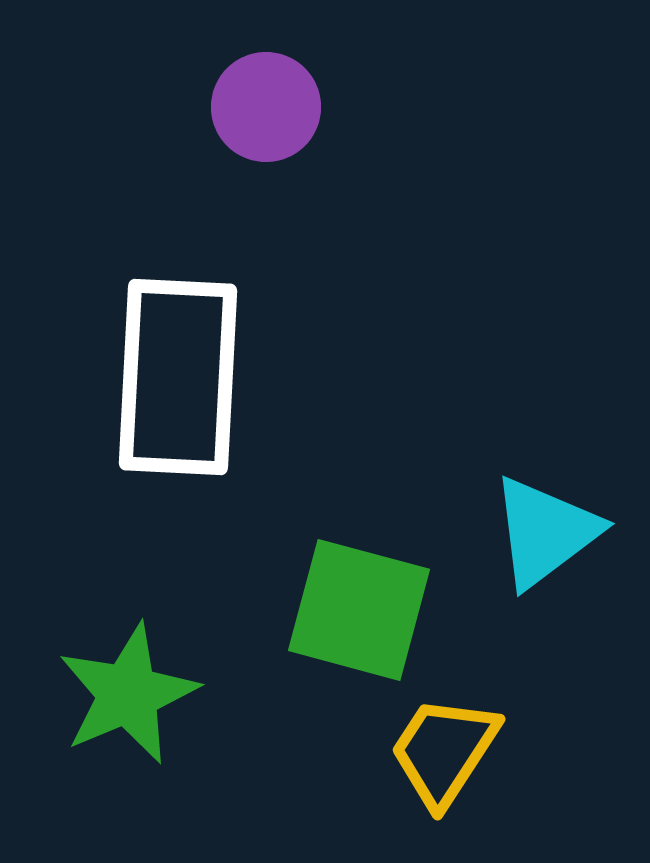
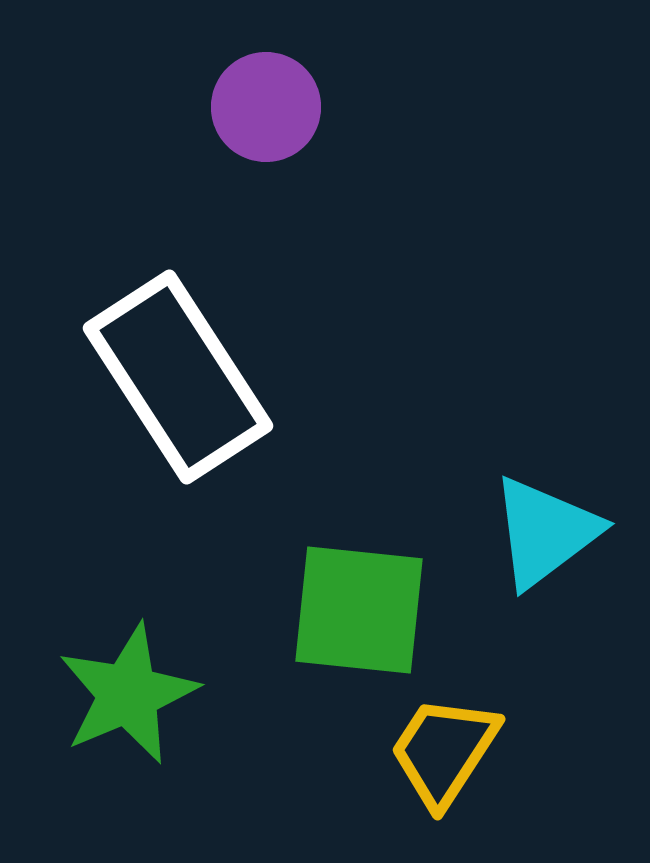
white rectangle: rotated 36 degrees counterclockwise
green square: rotated 9 degrees counterclockwise
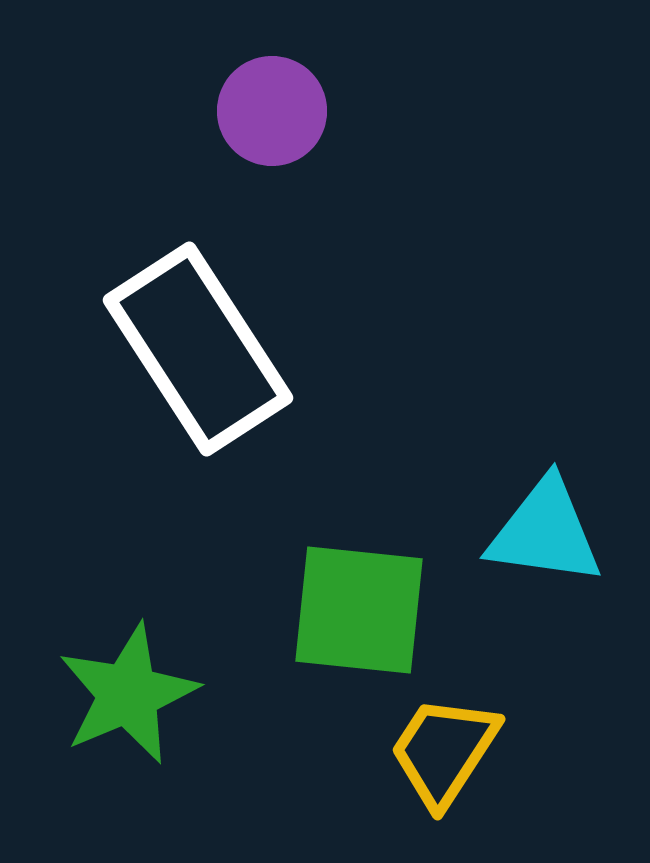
purple circle: moved 6 px right, 4 px down
white rectangle: moved 20 px right, 28 px up
cyan triangle: rotated 45 degrees clockwise
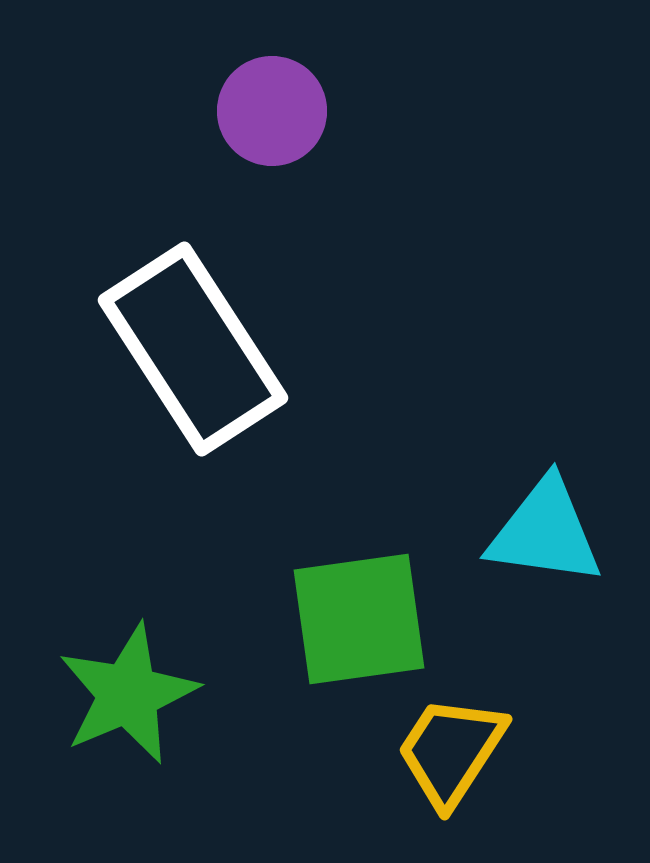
white rectangle: moved 5 px left
green square: moved 9 px down; rotated 14 degrees counterclockwise
yellow trapezoid: moved 7 px right
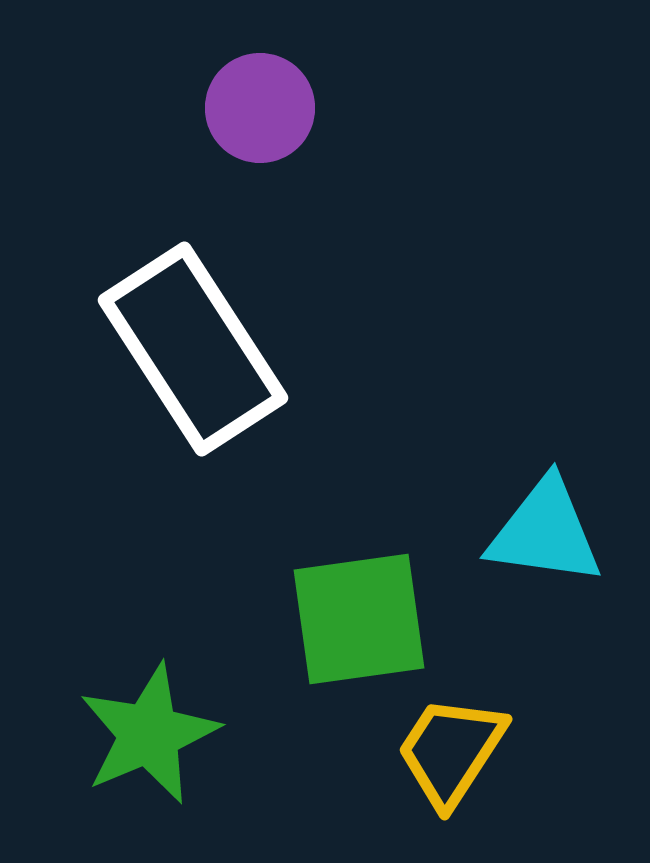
purple circle: moved 12 px left, 3 px up
green star: moved 21 px right, 40 px down
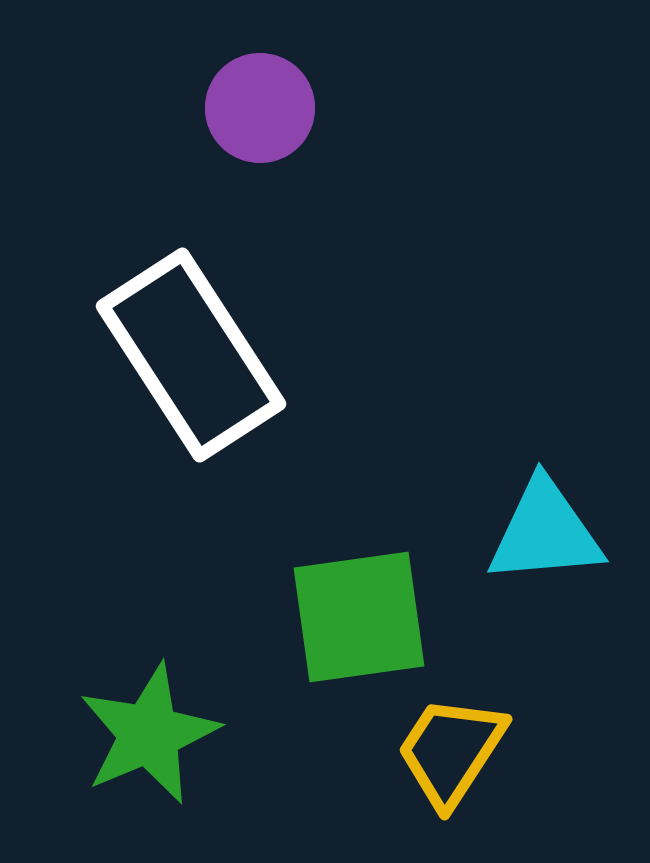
white rectangle: moved 2 px left, 6 px down
cyan triangle: rotated 13 degrees counterclockwise
green square: moved 2 px up
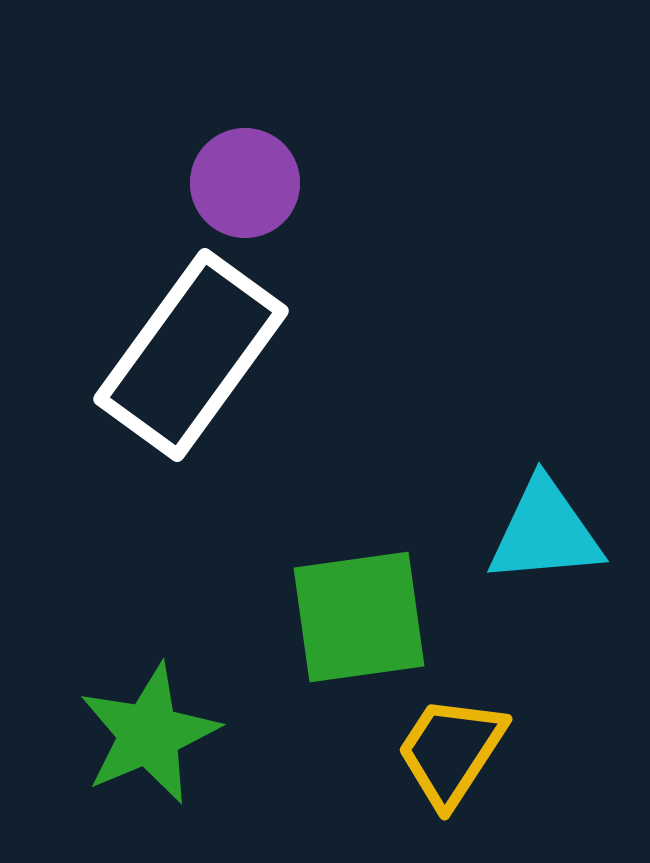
purple circle: moved 15 px left, 75 px down
white rectangle: rotated 69 degrees clockwise
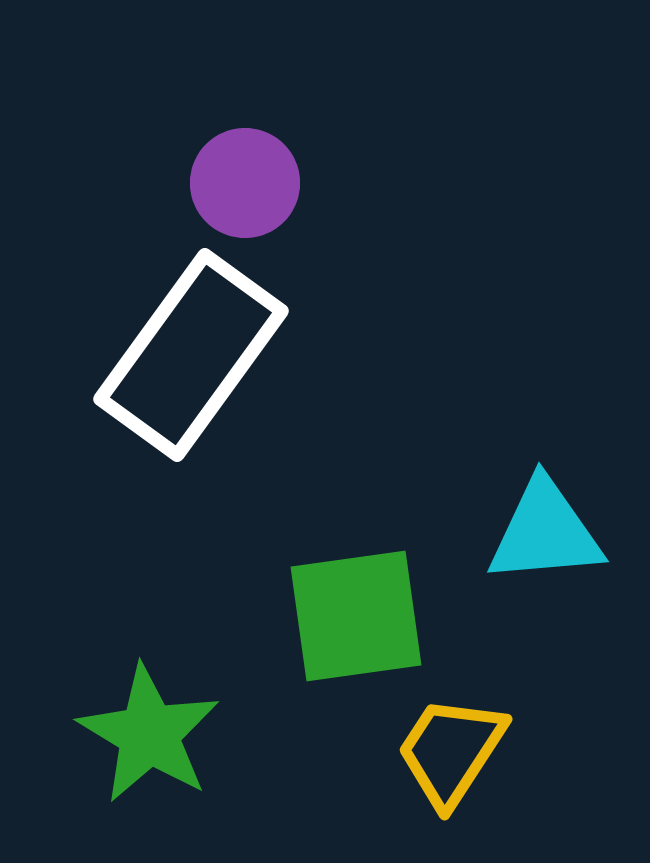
green square: moved 3 px left, 1 px up
green star: rotated 18 degrees counterclockwise
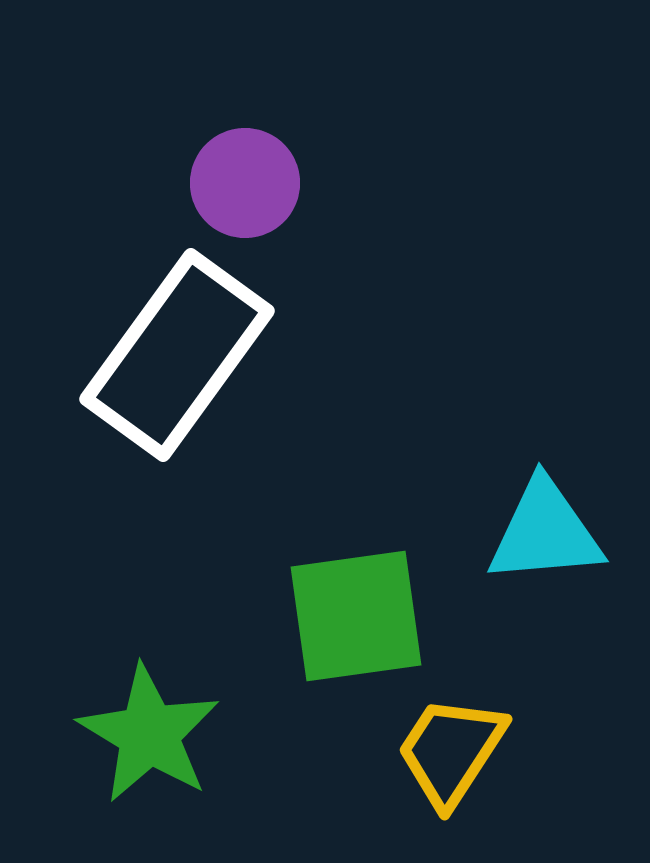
white rectangle: moved 14 px left
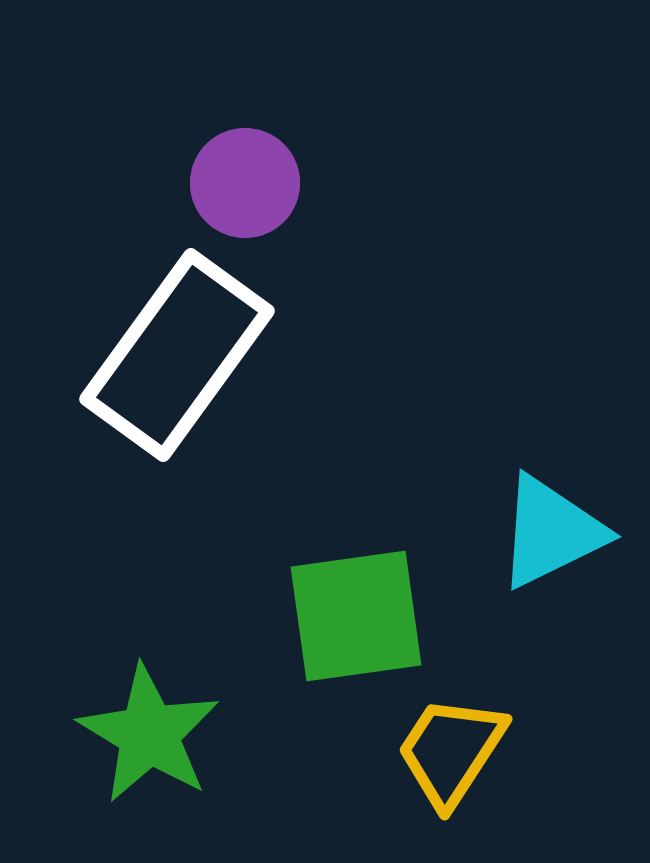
cyan triangle: moved 6 px right; rotated 21 degrees counterclockwise
